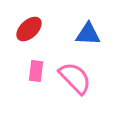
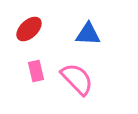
pink rectangle: rotated 20 degrees counterclockwise
pink semicircle: moved 2 px right, 1 px down
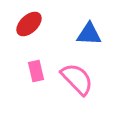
red ellipse: moved 5 px up
blue triangle: moved 1 px right
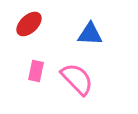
blue triangle: moved 1 px right
pink rectangle: rotated 25 degrees clockwise
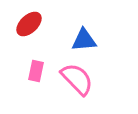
blue triangle: moved 6 px left, 6 px down; rotated 8 degrees counterclockwise
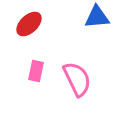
blue triangle: moved 13 px right, 23 px up
pink semicircle: rotated 18 degrees clockwise
